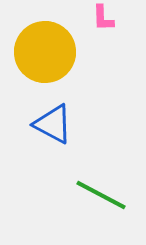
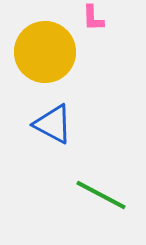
pink L-shape: moved 10 px left
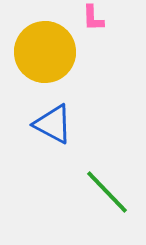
green line: moved 6 px right, 3 px up; rotated 18 degrees clockwise
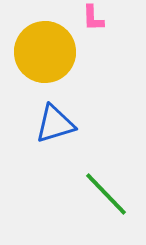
blue triangle: moved 2 px right; rotated 45 degrees counterclockwise
green line: moved 1 px left, 2 px down
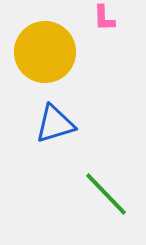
pink L-shape: moved 11 px right
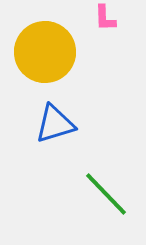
pink L-shape: moved 1 px right
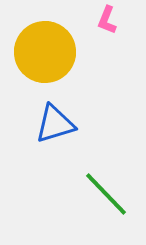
pink L-shape: moved 2 px right, 2 px down; rotated 24 degrees clockwise
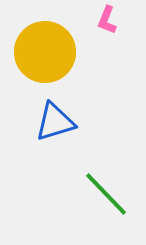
blue triangle: moved 2 px up
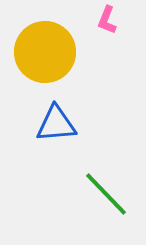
blue triangle: moved 1 px right, 2 px down; rotated 12 degrees clockwise
